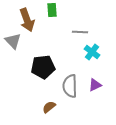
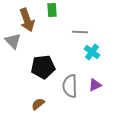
brown semicircle: moved 11 px left, 3 px up
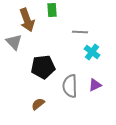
gray triangle: moved 1 px right, 1 px down
